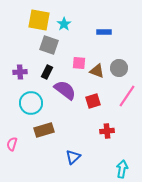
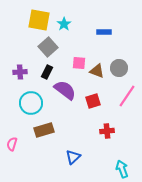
gray square: moved 1 px left, 2 px down; rotated 30 degrees clockwise
cyan arrow: rotated 30 degrees counterclockwise
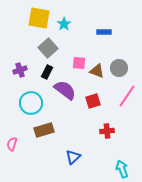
yellow square: moved 2 px up
gray square: moved 1 px down
purple cross: moved 2 px up; rotated 16 degrees counterclockwise
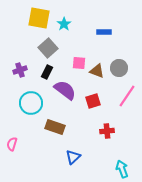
brown rectangle: moved 11 px right, 3 px up; rotated 36 degrees clockwise
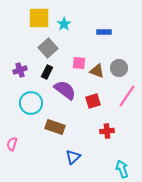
yellow square: rotated 10 degrees counterclockwise
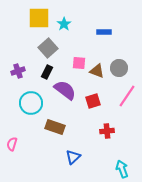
purple cross: moved 2 px left, 1 px down
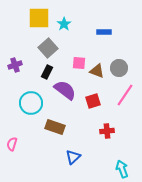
purple cross: moved 3 px left, 6 px up
pink line: moved 2 px left, 1 px up
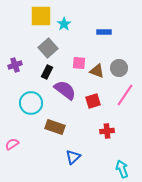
yellow square: moved 2 px right, 2 px up
pink semicircle: rotated 40 degrees clockwise
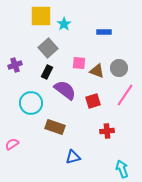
blue triangle: rotated 28 degrees clockwise
